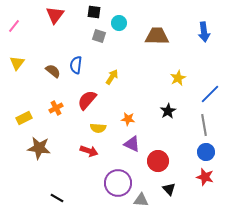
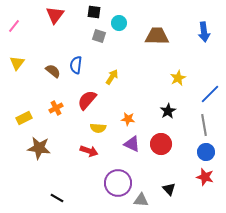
red circle: moved 3 px right, 17 px up
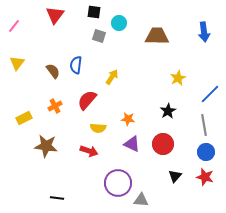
brown semicircle: rotated 14 degrees clockwise
orange cross: moved 1 px left, 2 px up
red circle: moved 2 px right
brown star: moved 7 px right, 2 px up
black triangle: moved 6 px right, 13 px up; rotated 24 degrees clockwise
black line: rotated 24 degrees counterclockwise
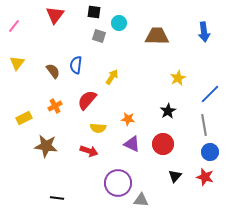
blue circle: moved 4 px right
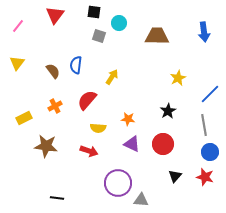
pink line: moved 4 px right
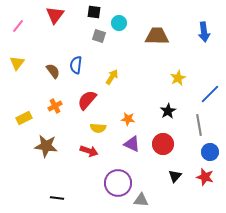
gray line: moved 5 px left
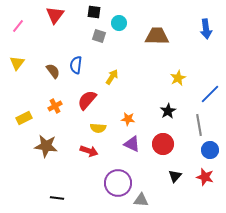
blue arrow: moved 2 px right, 3 px up
blue circle: moved 2 px up
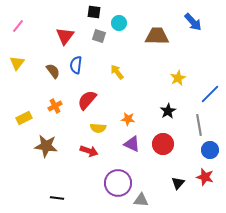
red triangle: moved 10 px right, 21 px down
blue arrow: moved 13 px left, 7 px up; rotated 36 degrees counterclockwise
yellow arrow: moved 5 px right, 5 px up; rotated 70 degrees counterclockwise
black triangle: moved 3 px right, 7 px down
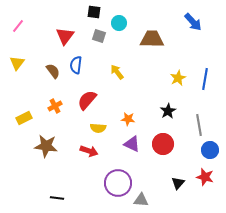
brown trapezoid: moved 5 px left, 3 px down
blue line: moved 5 px left, 15 px up; rotated 35 degrees counterclockwise
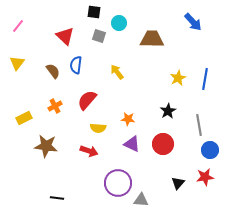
red triangle: rotated 24 degrees counterclockwise
red star: rotated 24 degrees counterclockwise
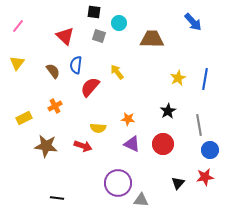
red semicircle: moved 3 px right, 13 px up
red arrow: moved 6 px left, 5 px up
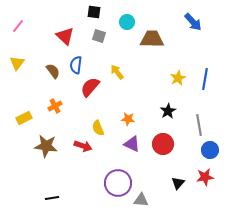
cyan circle: moved 8 px right, 1 px up
yellow semicircle: rotated 63 degrees clockwise
black line: moved 5 px left; rotated 16 degrees counterclockwise
